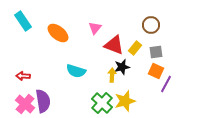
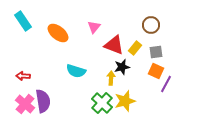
pink triangle: moved 1 px left, 1 px up
yellow arrow: moved 1 px left, 3 px down
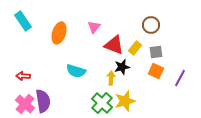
orange ellipse: moved 1 px right; rotated 70 degrees clockwise
purple line: moved 14 px right, 6 px up
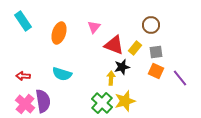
cyan semicircle: moved 14 px left, 3 px down
purple line: rotated 66 degrees counterclockwise
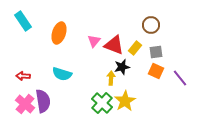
pink triangle: moved 14 px down
yellow star: rotated 15 degrees counterclockwise
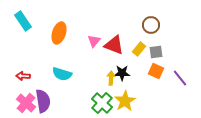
yellow rectangle: moved 4 px right, 1 px down
black star: moved 6 px down; rotated 14 degrees clockwise
pink cross: moved 1 px right, 1 px up
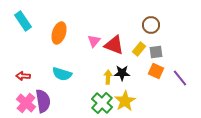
yellow arrow: moved 3 px left, 1 px up
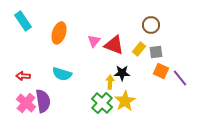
orange square: moved 5 px right
yellow arrow: moved 2 px right, 5 px down
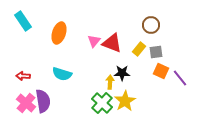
red triangle: moved 2 px left, 2 px up
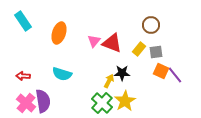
purple line: moved 5 px left, 3 px up
yellow arrow: moved 1 px left, 1 px up; rotated 24 degrees clockwise
